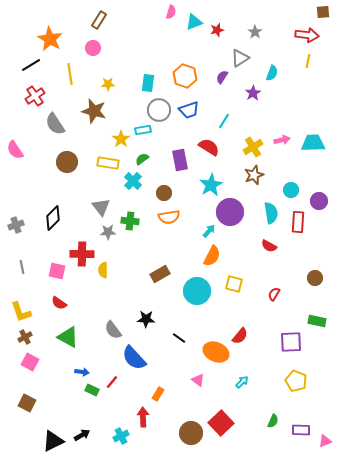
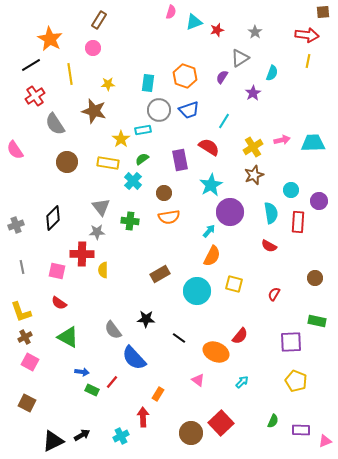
gray star at (108, 232): moved 11 px left
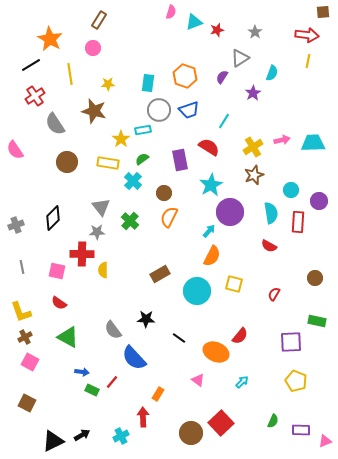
orange semicircle at (169, 217): rotated 125 degrees clockwise
green cross at (130, 221): rotated 36 degrees clockwise
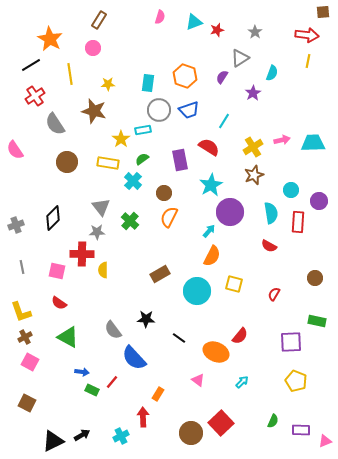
pink semicircle at (171, 12): moved 11 px left, 5 px down
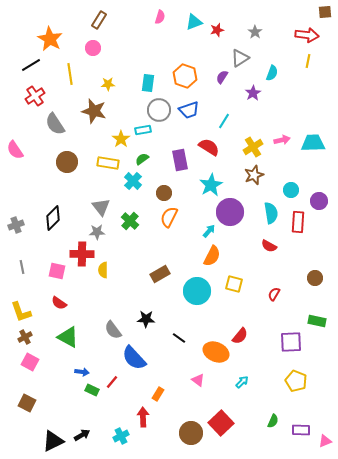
brown square at (323, 12): moved 2 px right
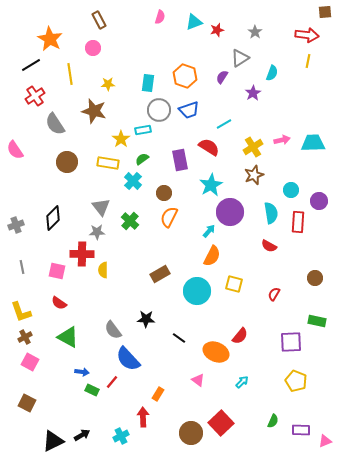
brown rectangle at (99, 20): rotated 60 degrees counterclockwise
cyan line at (224, 121): moved 3 px down; rotated 28 degrees clockwise
blue semicircle at (134, 358): moved 6 px left, 1 px down
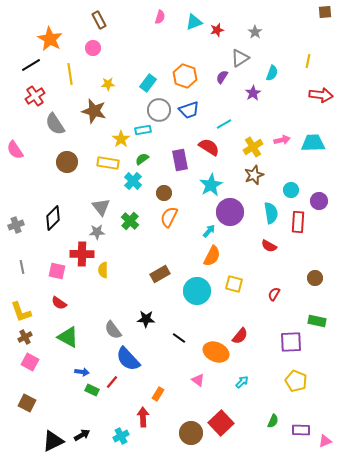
red arrow at (307, 35): moved 14 px right, 60 px down
cyan rectangle at (148, 83): rotated 30 degrees clockwise
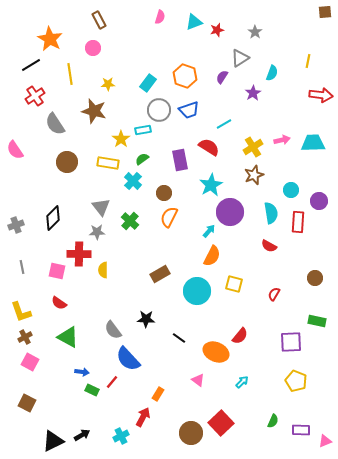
red cross at (82, 254): moved 3 px left
red arrow at (143, 417): rotated 30 degrees clockwise
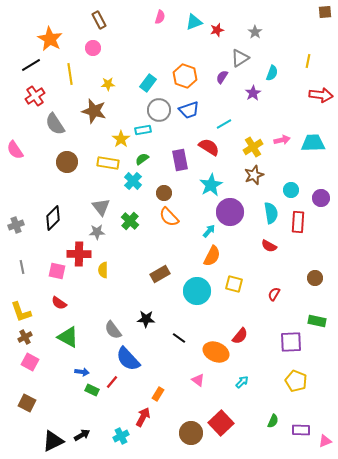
purple circle at (319, 201): moved 2 px right, 3 px up
orange semicircle at (169, 217): rotated 70 degrees counterclockwise
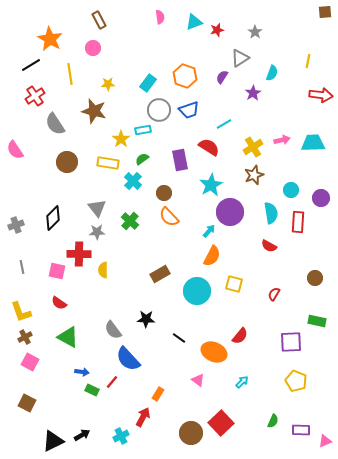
pink semicircle at (160, 17): rotated 24 degrees counterclockwise
gray triangle at (101, 207): moved 4 px left, 1 px down
orange ellipse at (216, 352): moved 2 px left
